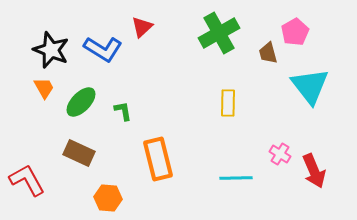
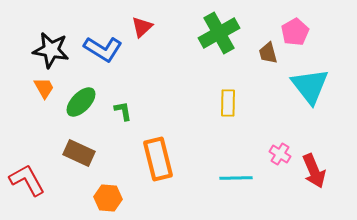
black star: rotated 12 degrees counterclockwise
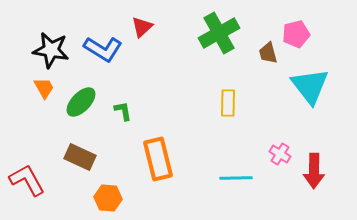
pink pentagon: moved 1 px right, 2 px down; rotated 16 degrees clockwise
brown rectangle: moved 1 px right, 4 px down
red arrow: rotated 24 degrees clockwise
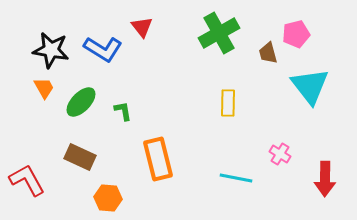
red triangle: rotated 25 degrees counterclockwise
red arrow: moved 11 px right, 8 px down
cyan line: rotated 12 degrees clockwise
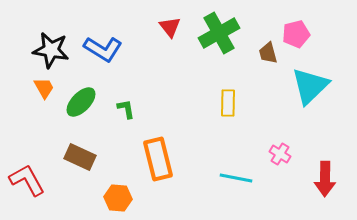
red triangle: moved 28 px right
cyan triangle: rotated 24 degrees clockwise
green L-shape: moved 3 px right, 2 px up
orange hexagon: moved 10 px right
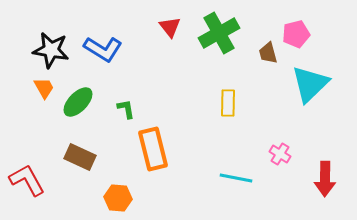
cyan triangle: moved 2 px up
green ellipse: moved 3 px left
orange rectangle: moved 5 px left, 10 px up
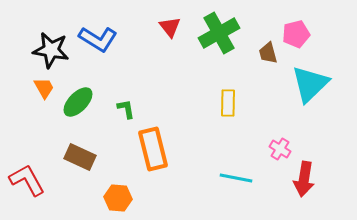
blue L-shape: moved 5 px left, 10 px up
pink cross: moved 5 px up
red arrow: moved 21 px left; rotated 8 degrees clockwise
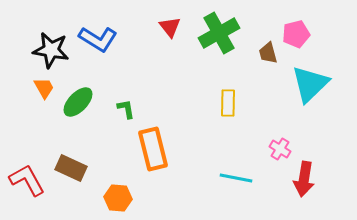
brown rectangle: moved 9 px left, 11 px down
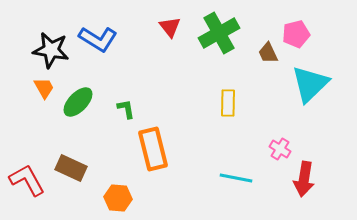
brown trapezoid: rotated 10 degrees counterclockwise
